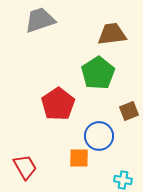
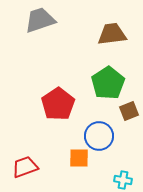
green pentagon: moved 10 px right, 10 px down
red trapezoid: rotated 80 degrees counterclockwise
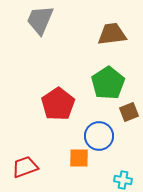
gray trapezoid: rotated 48 degrees counterclockwise
brown square: moved 1 px down
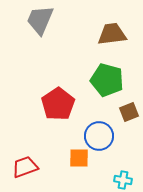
green pentagon: moved 1 px left, 3 px up; rotated 24 degrees counterclockwise
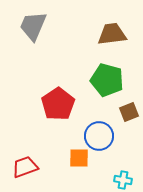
gray trapezoid: moved 7 px left, 6 px down
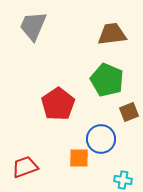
green pentagon: rotated 8 degrees clockwise
blue circle: moved 2 px right, 3 px down
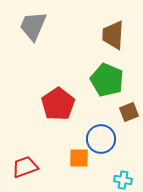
brown trapezoid: moved 1 px right, 1 px down; rotated 80 degrees counterclockwise
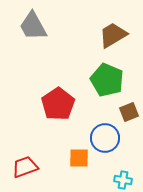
gray trapezoid: rotated 52 degrees counterclockwise
brown trapezoid: rotated 56 degrees clockwise
blue circle: moved 4 px right, 1 px up
